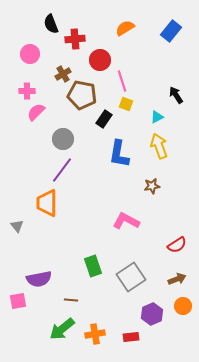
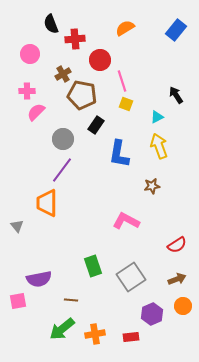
blue rectangle: moved 5 px right, 1 px up
black rectangle: moved 8 px left, 6 px down
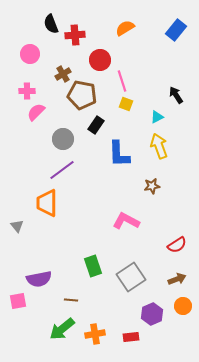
red cross: moved 4 px up
blue L-shape: rotated 12 degrees counterclockwise
purple line: rotated 16 degrees clockwise
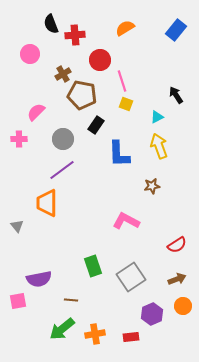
pink cross: moved 8 px left, 48 px down
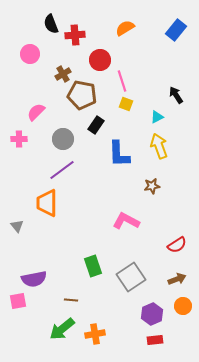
purple semicircle: moved 5 px left
red rectangle: moved 24 px right, 3 px down
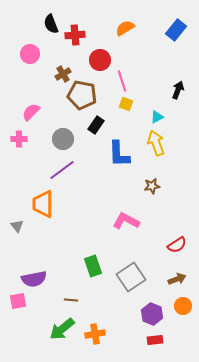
black arrow: moved 2 px right, 5 px up; rotated 54 degrees clockwise
pink semicircle: moved 5 px left
yellow arrow: moved 3 px left, 3 px up
orange trapezoid: moved 4 px left, 1 px down
purple hexagon: rotated 15 degrees counterclockwise
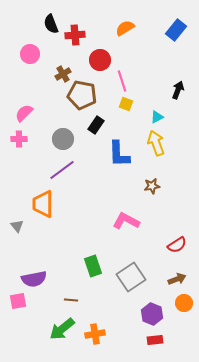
pink semicircle: moved 7 px left, 1 px down
orange circle: moved 1 px right, 3 px up
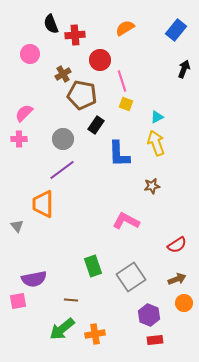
black arrow: moved 6 px right, 21 px up
purple hexagon: moved 3 px left, 1 px down
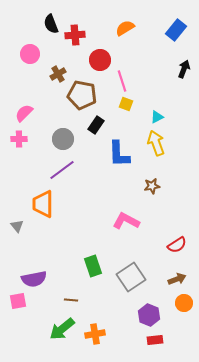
brown cross: moved 5 px left
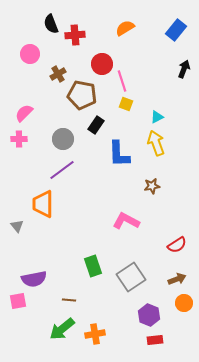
red circle: moved 2 px right, 4 px down
brown line: moved 2 px left
